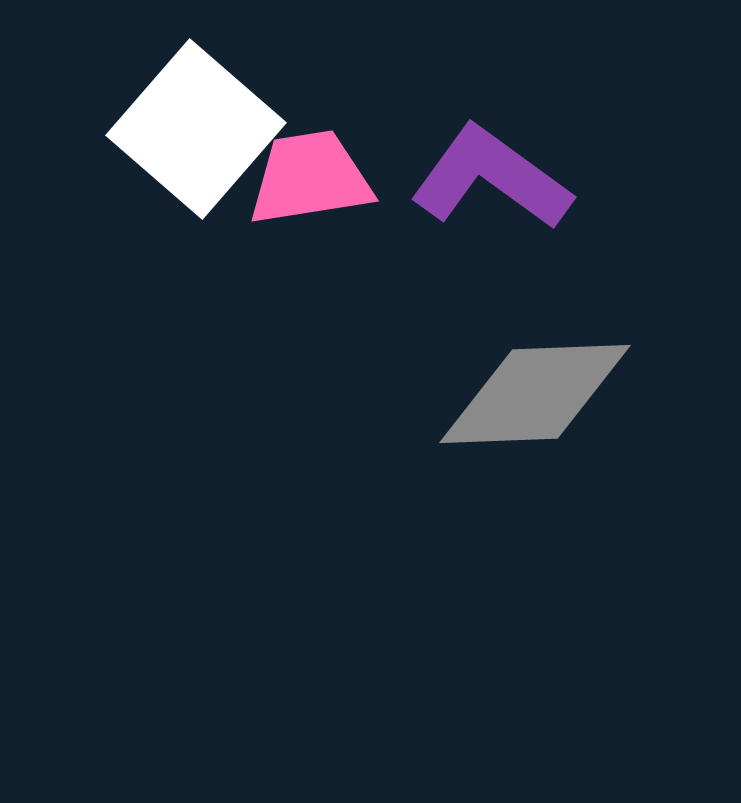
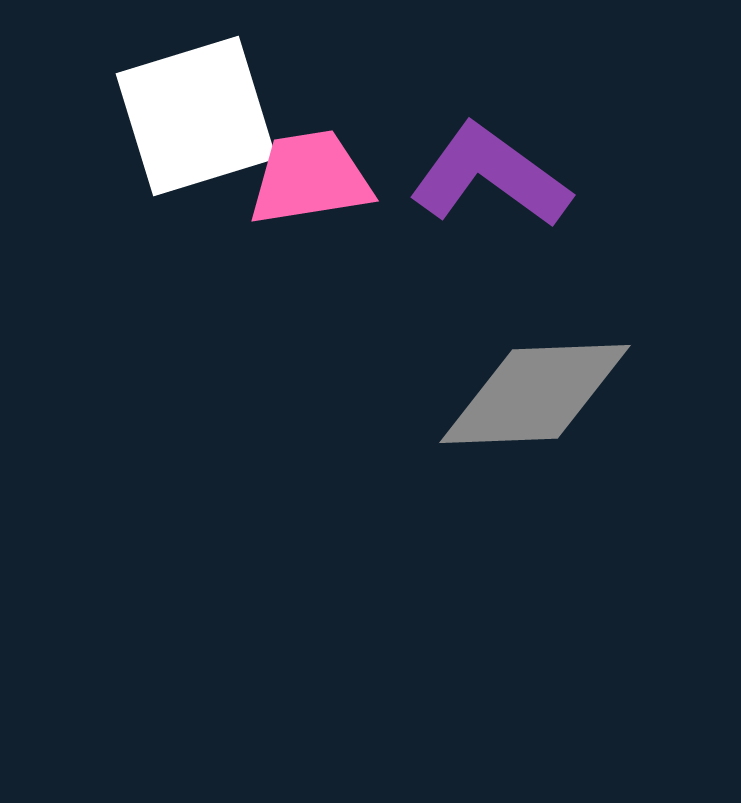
white square: moved 13 px up; rotated 32 degrees clockwise
purple L-shape: moved 1 px left, 2 px up
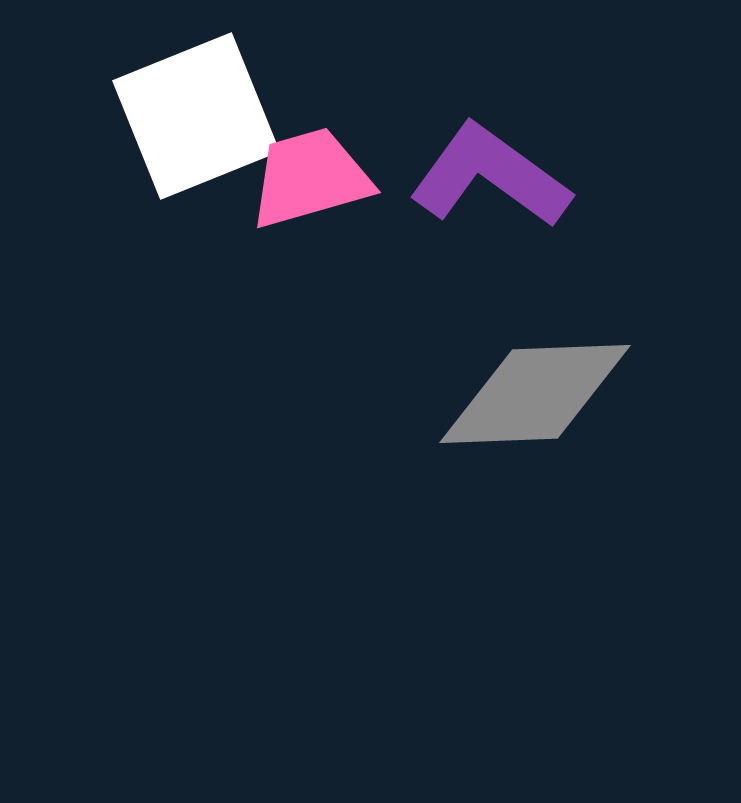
white square: rotated 5 degrees counterclockwise
pink trapezoid: rotated 7 degrees counterclockwise
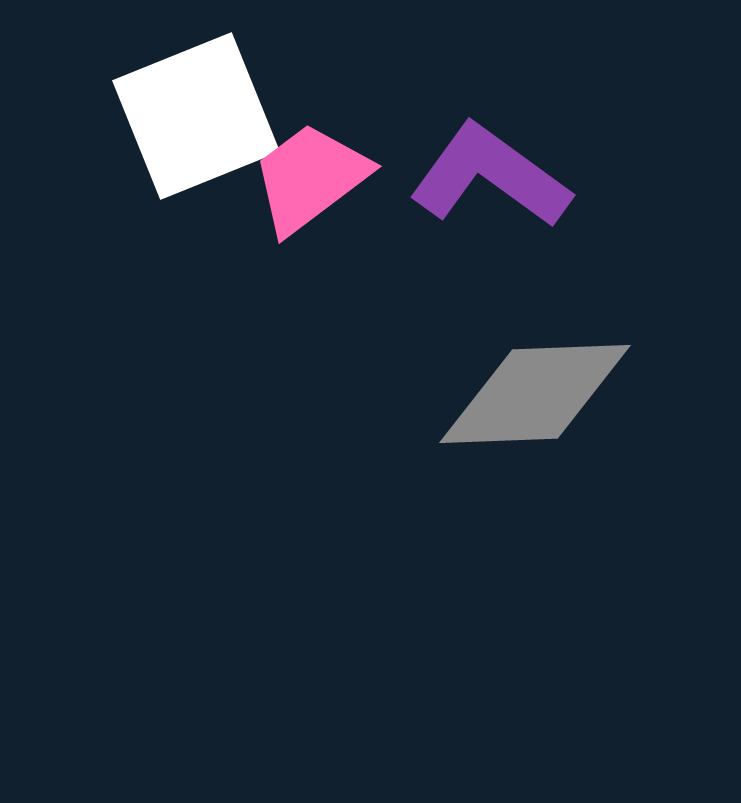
pink trapezoid: rotated 21 degrees counterclockwise
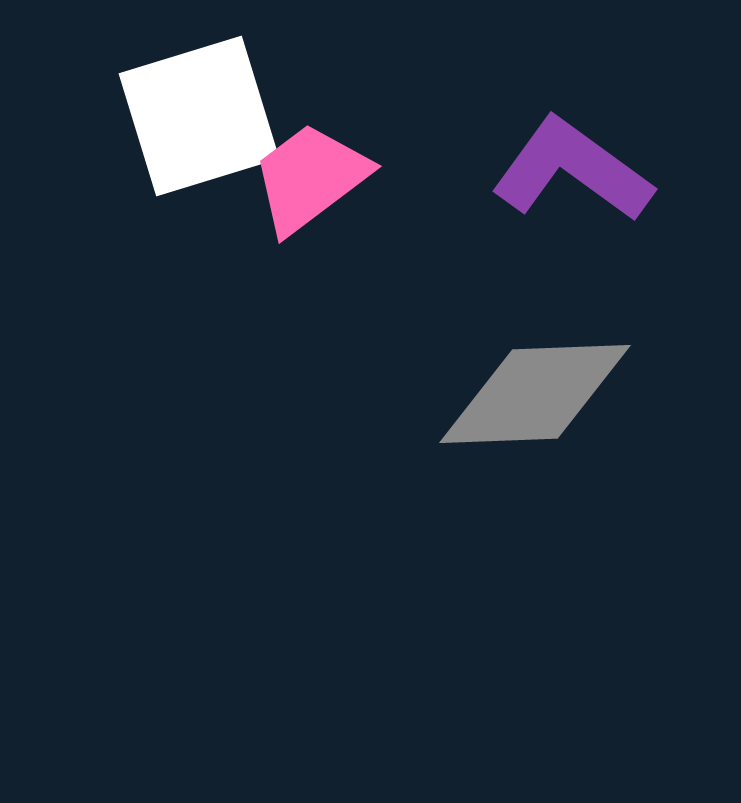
white square: moved 3 px right; rotated 5 degrees clockwise
purple L-shape: moved 82 px right, 6 px up
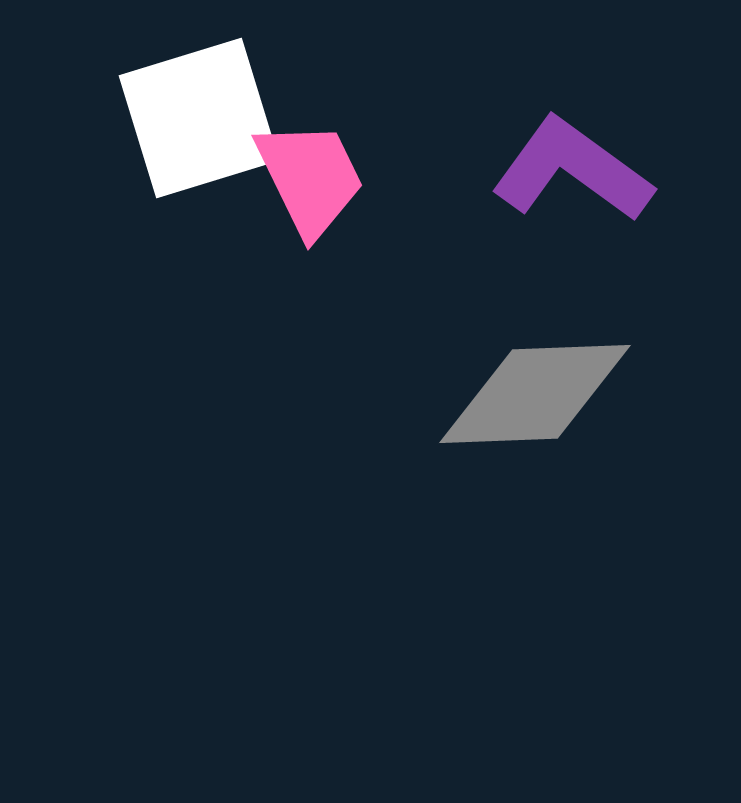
white square: moved 2 px down
pink trapezoid: rotated 101 degrees clockwise
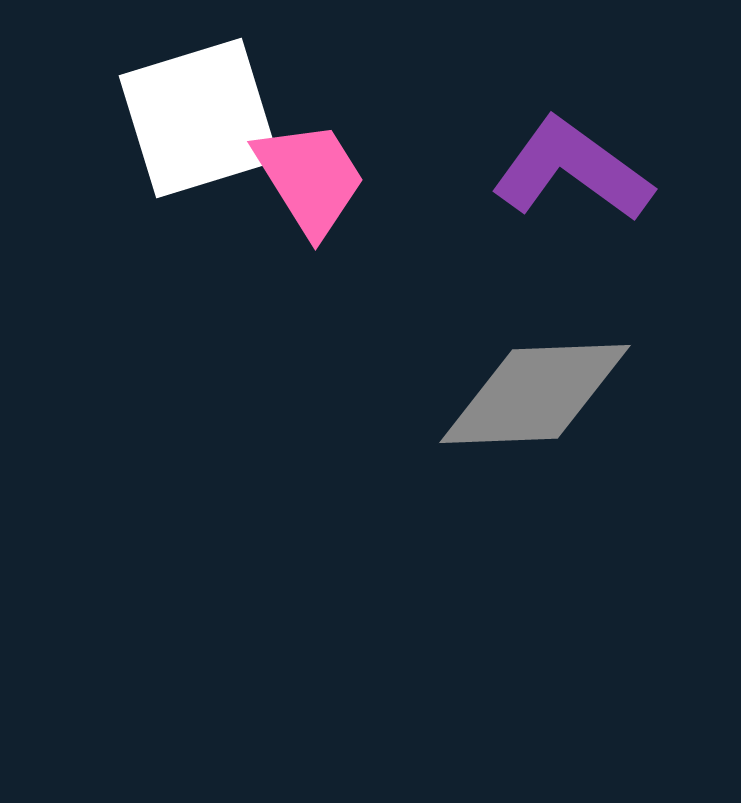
pink trapezoid: rotated 6 degrees counterclockwise
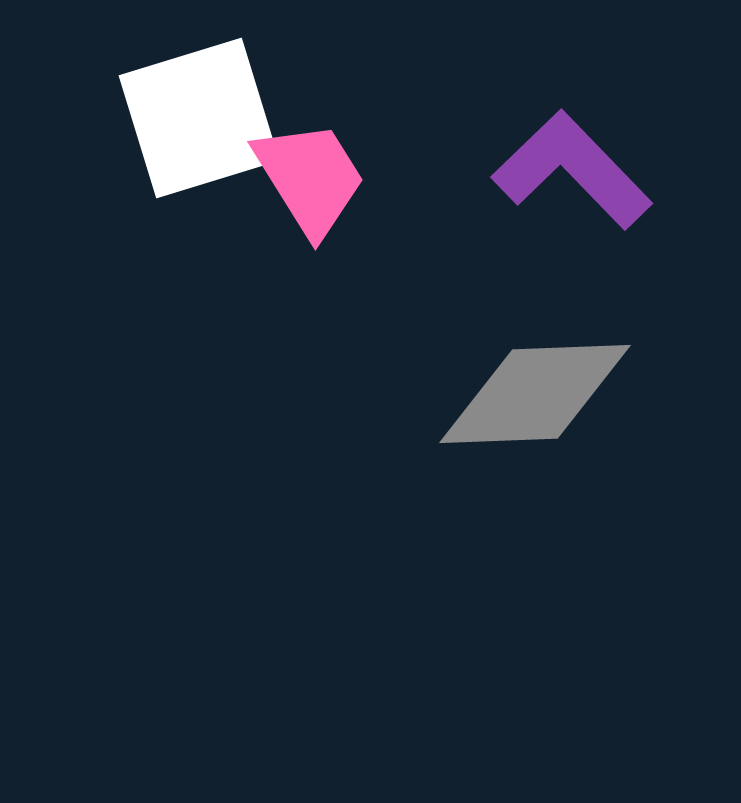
purple L-shape: rotated 10 degrees clockwise
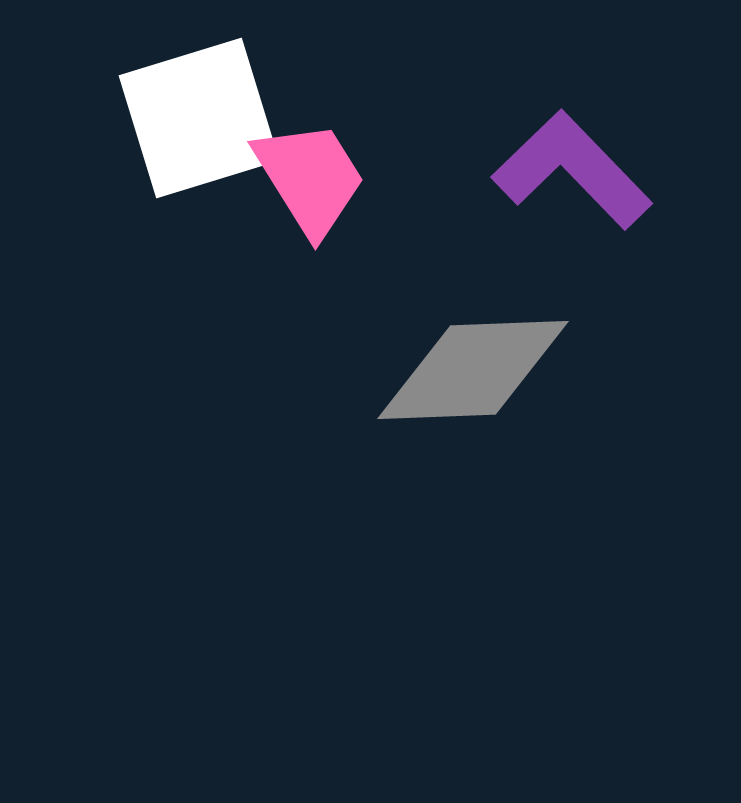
gray diamond: moved 62 px left, 24 px up
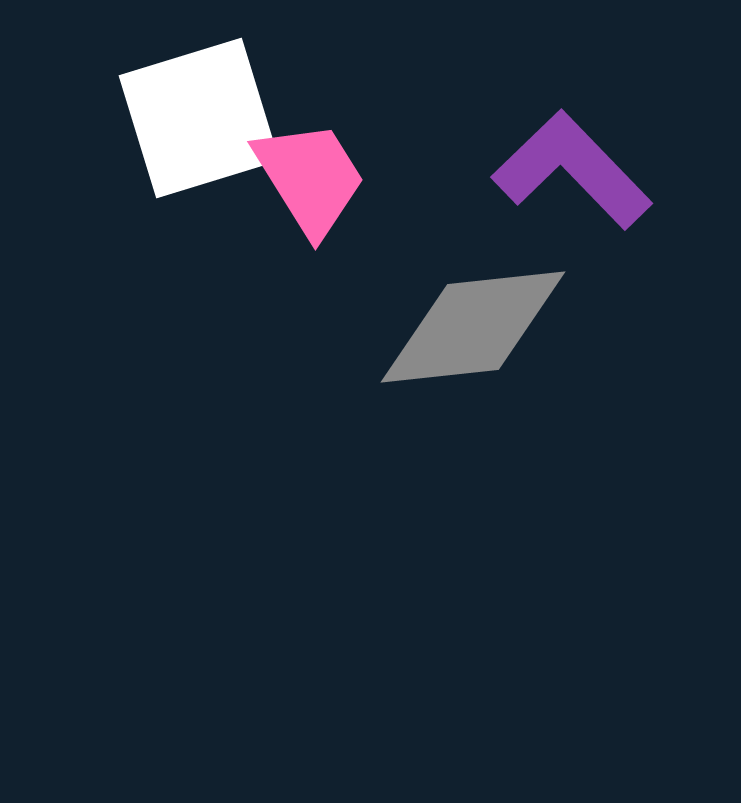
gray diamond: moved 43 px up; rotated 4 degrees counterclockwise
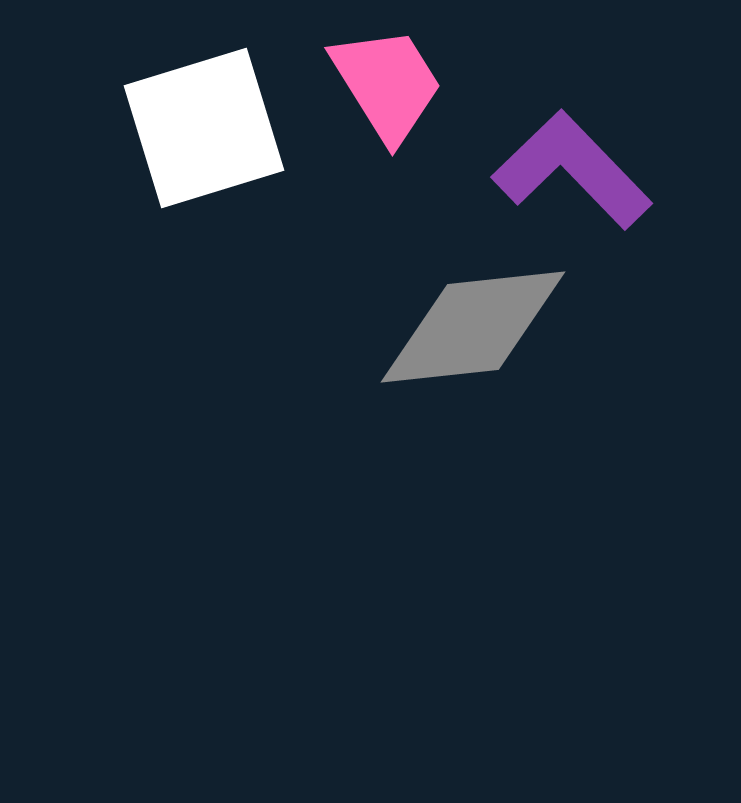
white square: moved 5 px right, 10 px down
pink trapezoid: moved 77 px right, 94 px up
